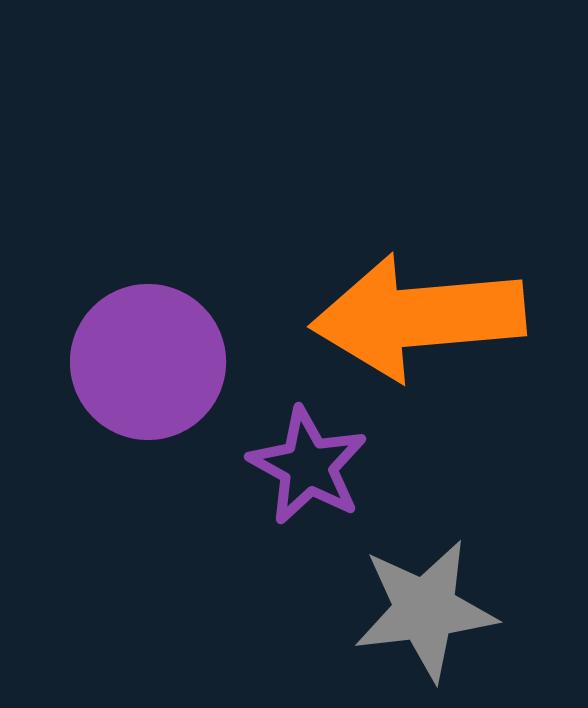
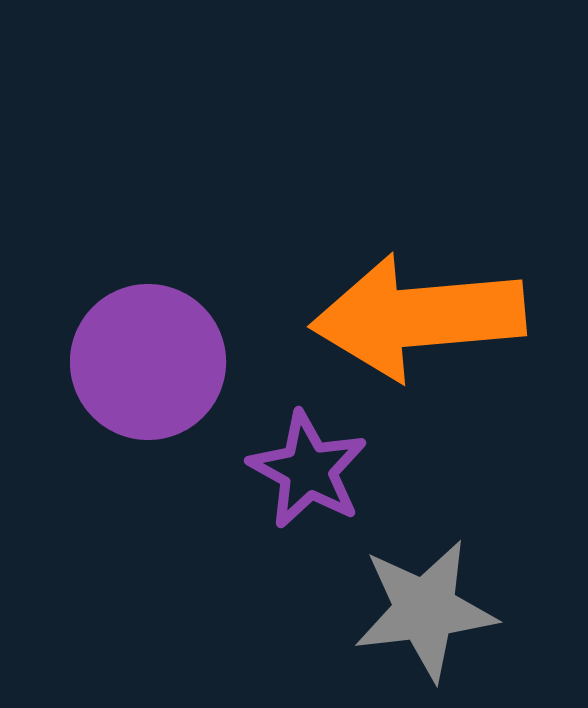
purple star: moved 4 px down
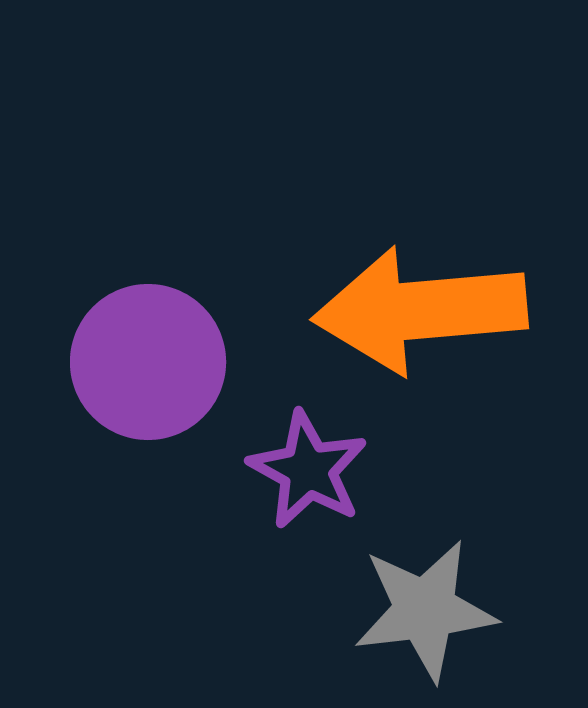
orange arrow: moved 2 px right, 7 px up
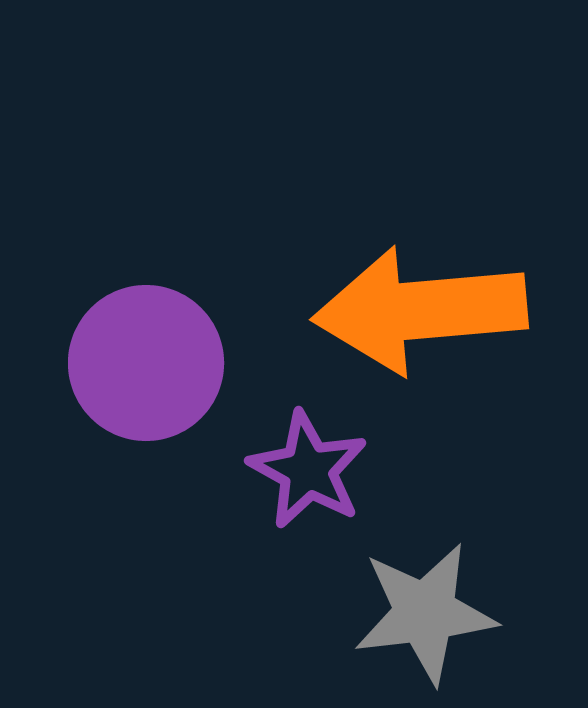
purple circle: moved 2 px left, 1 px down
gray star: moved 3 px down
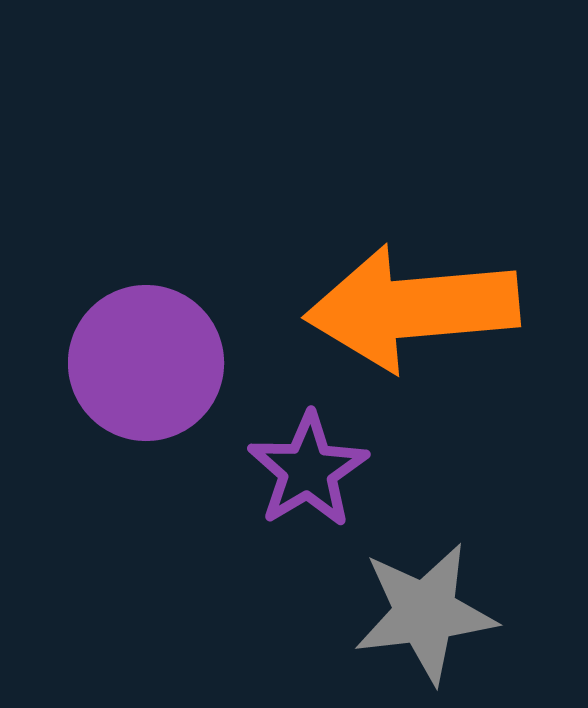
orange arrow: moved 8 px left, 2 px up
purple star: rotated 12 degrees clockwise
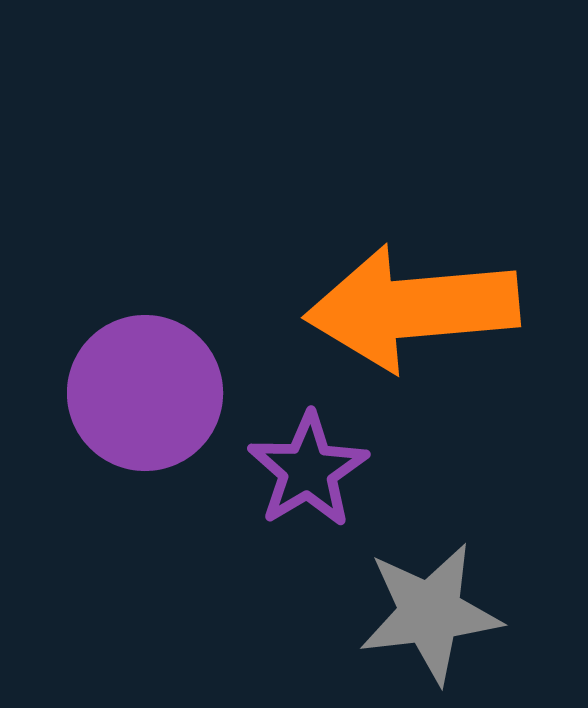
purple circle: moved 1 px left, 30 px down
gray star: moved 5 px right
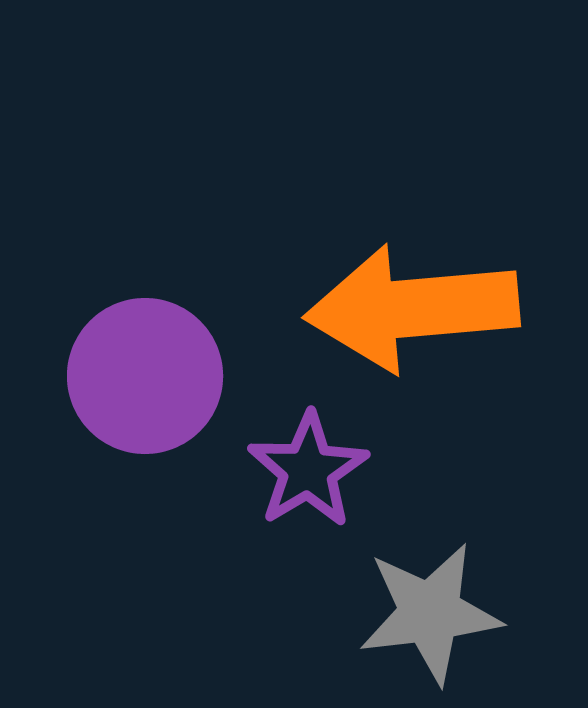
purple circle: moved 17 px up
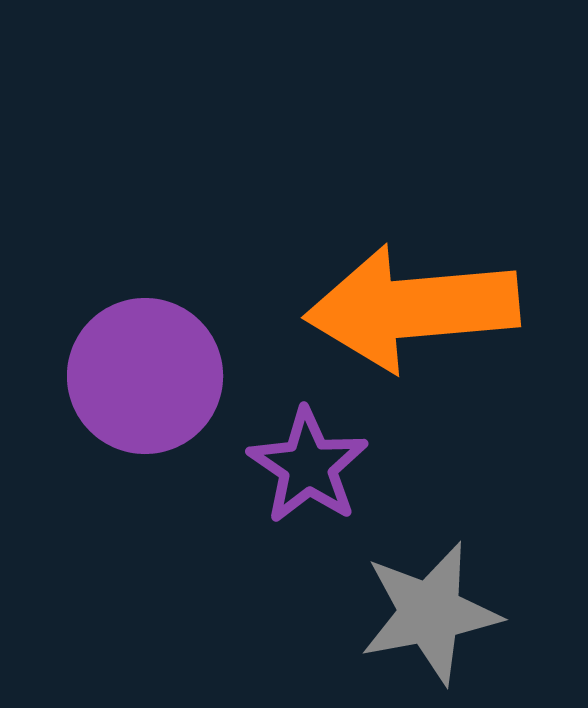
purple star: moved 4 px up; rotated 7 degrees counterclockwise
gray star: rotated 4 degrees counterclockwise
